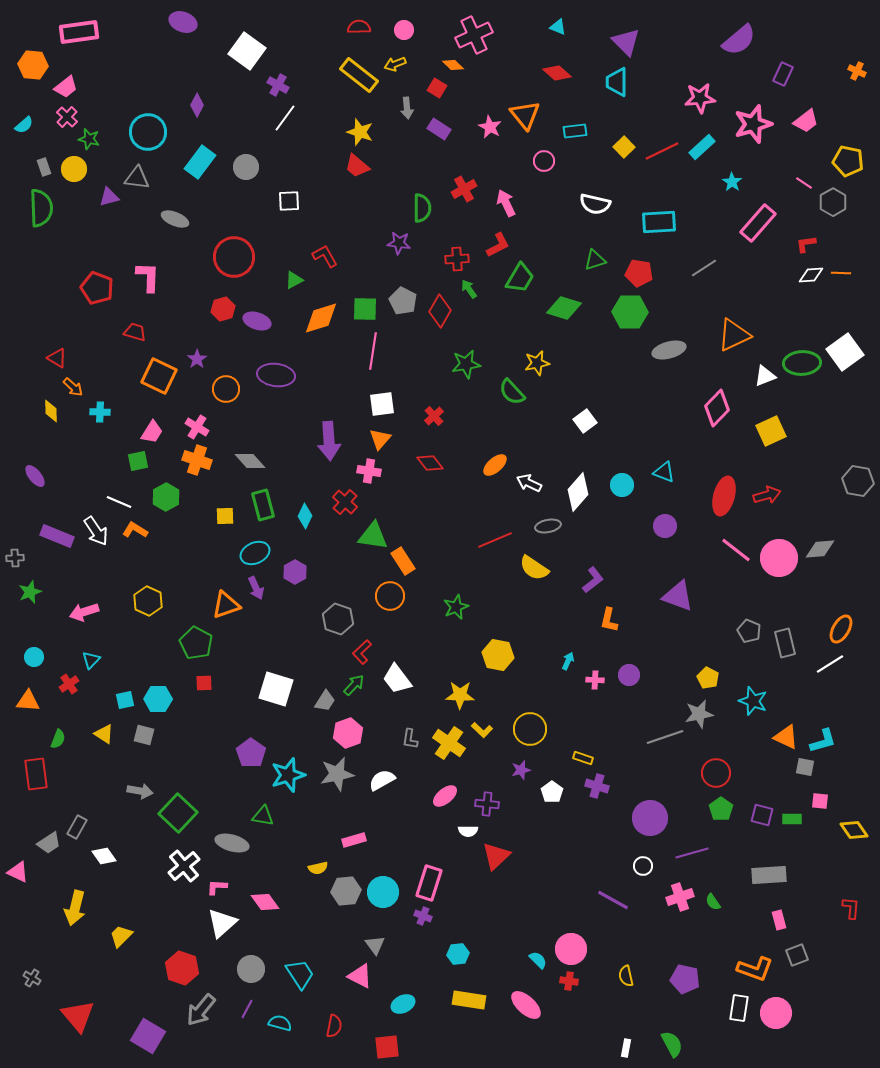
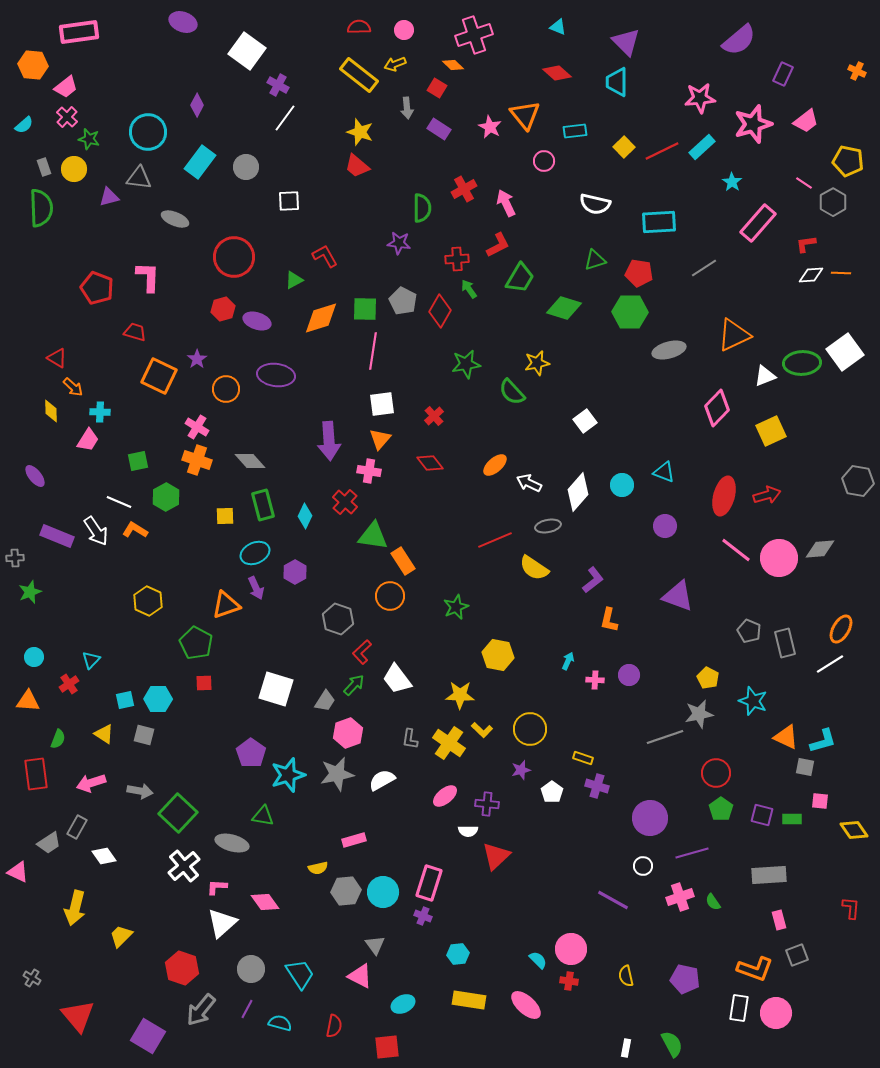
pink cross at (474, 35): rotated 6 degrees clockwise
gray triangle at (137, 178): moved 2 px right
pink trapezoid at (152, 432): moved 64 px left, 8 px down
pink arrow at (84, 612): moved 7 px right, 171 px down
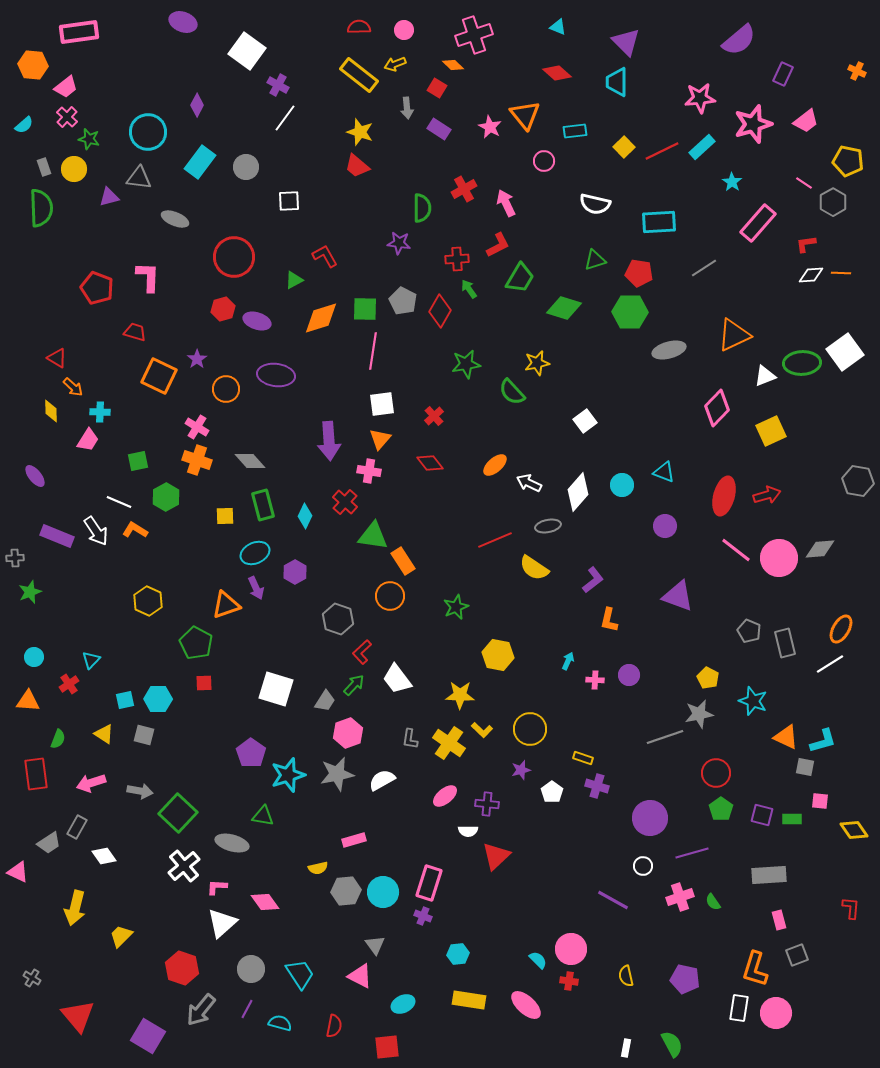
orange L-shape at (755, 969): rotated 87 degrees clockwise
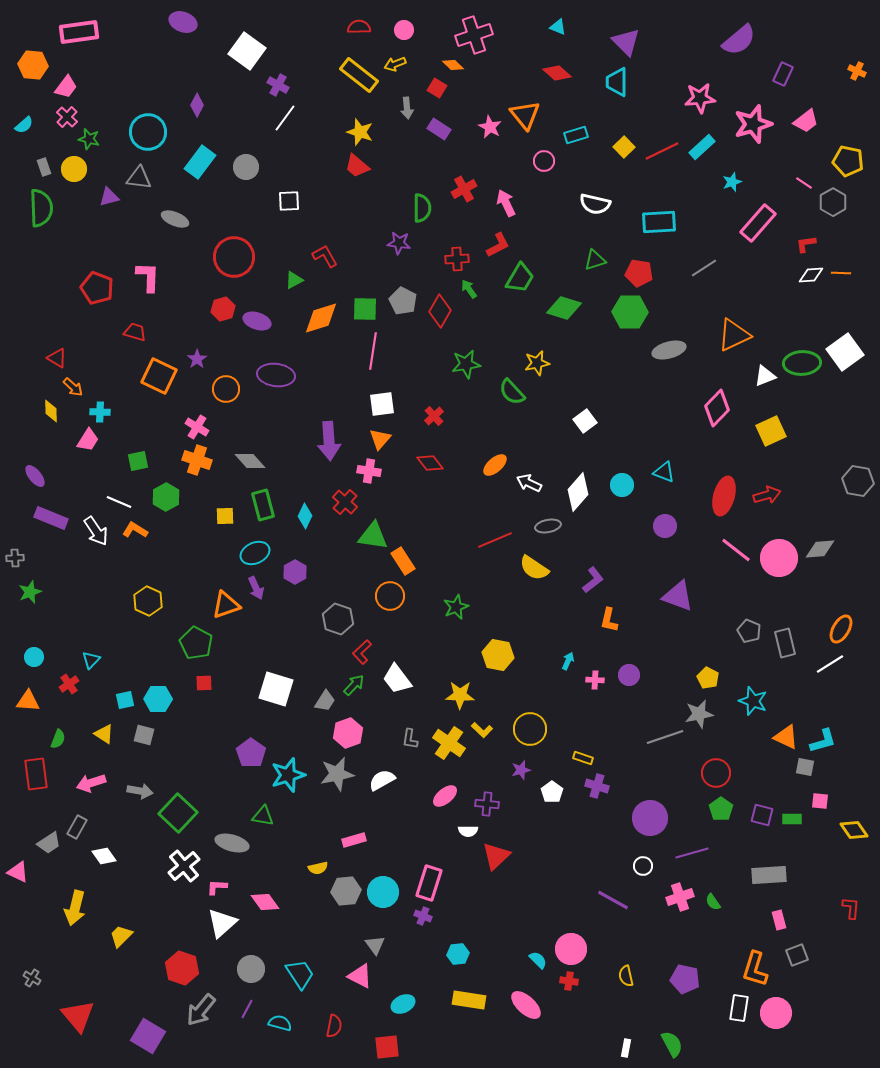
pink trapezoid at (66, 87): rotated 15 degrees counterclockwise
cyan rectangle at (575, 131): moved 1 px right, 4 px down; rotated 10 degrees counterclockwise
cyan star at (732, 182): rotated 18 degrees clockwise
purple rectangle at (57, 536): moved 6 px left, 18 px up
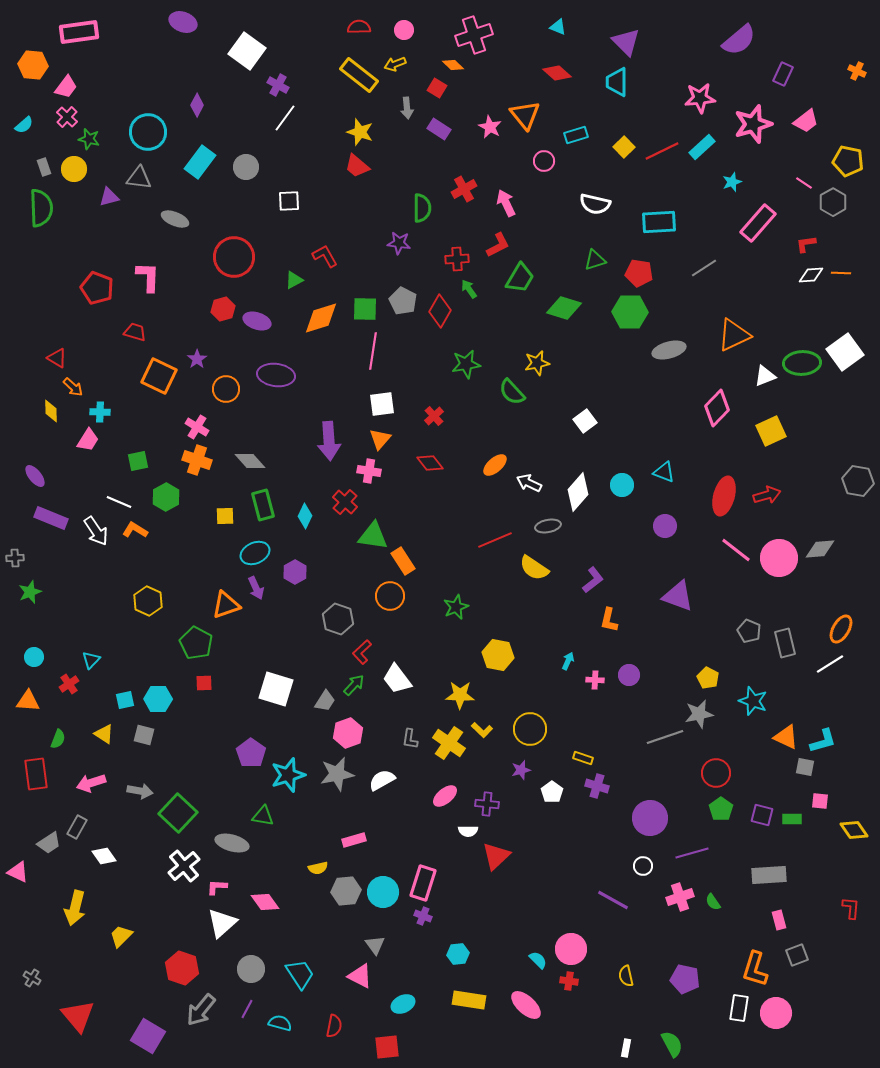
pink rectangle at (429, 883): moved 6 px left
